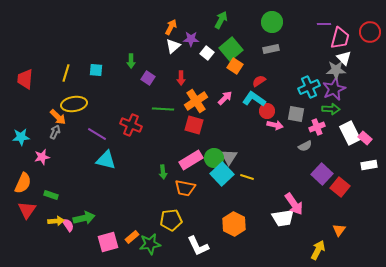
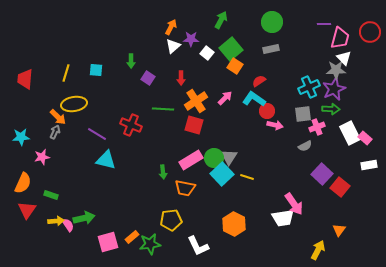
gray square at (296, 114): moved 7 px right; rotated 18 degrees counterclockwise
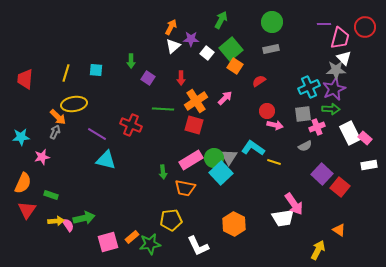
red circle at (370, 32): moved 5 px left, 5 px up
cyan L-shape at (254, 99): moved 1 px left, 49 px down
cyan square at (222, 174): moved 1 px left, 1 px up
yellow line at (247, 177): moved 27 px right, 15 px up
orange triangle at (339, 230): rotated 32 degrees counterclockwise
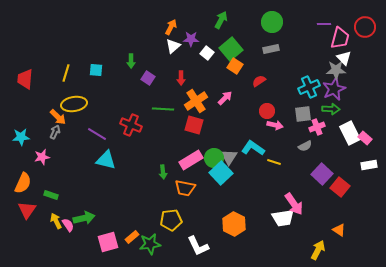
yellow arrow at (56, 221): rotated 112 degrees counterclockwise
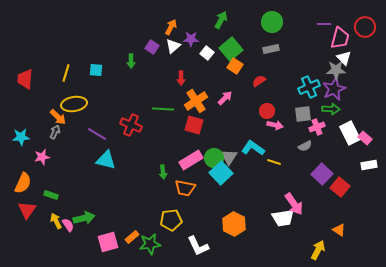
purple square at (148, 78): moved 4 px right, 31 px up
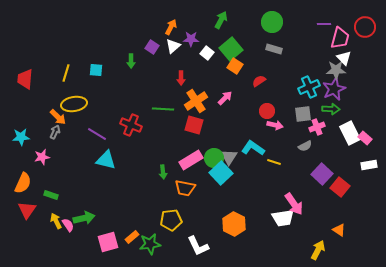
gray rectangle at (271, 49): moved 3 px right; rotated 28 degrees clockwise
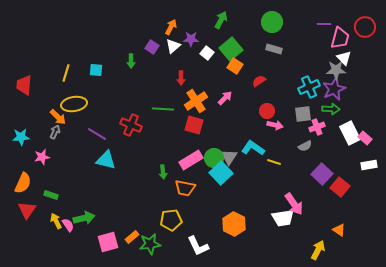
red trapezoid at (25, 79): moved 1 px left, 6 px down
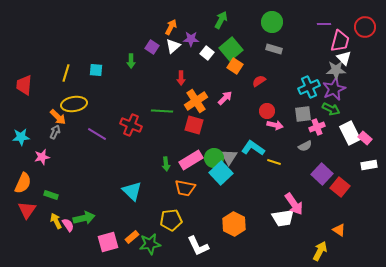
pink trapezoid at (340, 38): moved 3 px down
green line at (163, 109): moved 1 px left, 2 px down
green arrow at (331, 109): rotated 24 degrees clockwise
cyan triangle at (106, 160): moved 26 px right, 31 px down; rotated 30 degrees clockwise
green arrow at (163, 172): moved 3 px right, 8 px up
yellow arrow at (318, 250): moved 2 px right, 1 px down
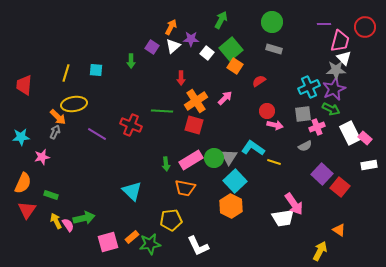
cyan square at (221, 173): moved 14 px right, 8 px down
orange hexagon at (234, 224): moved 3 px left, 18 px up
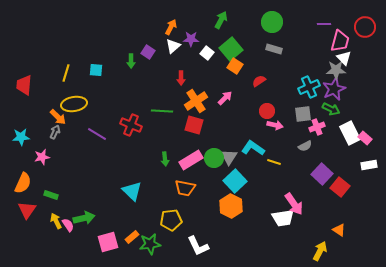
purple square at (152, 47): moved 4 px left, 5 px down
green arrow at (166, 164): moved 1 px left, 5 px up
